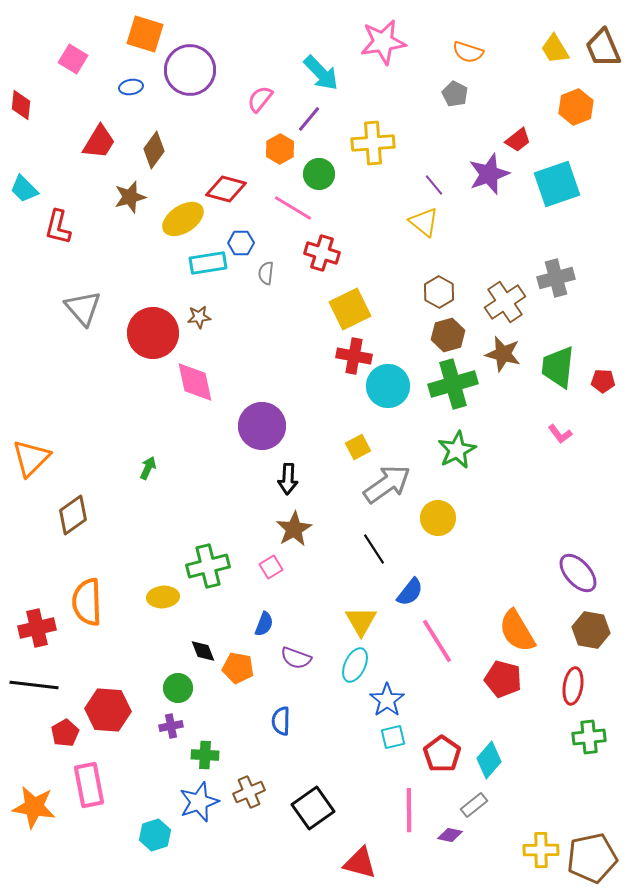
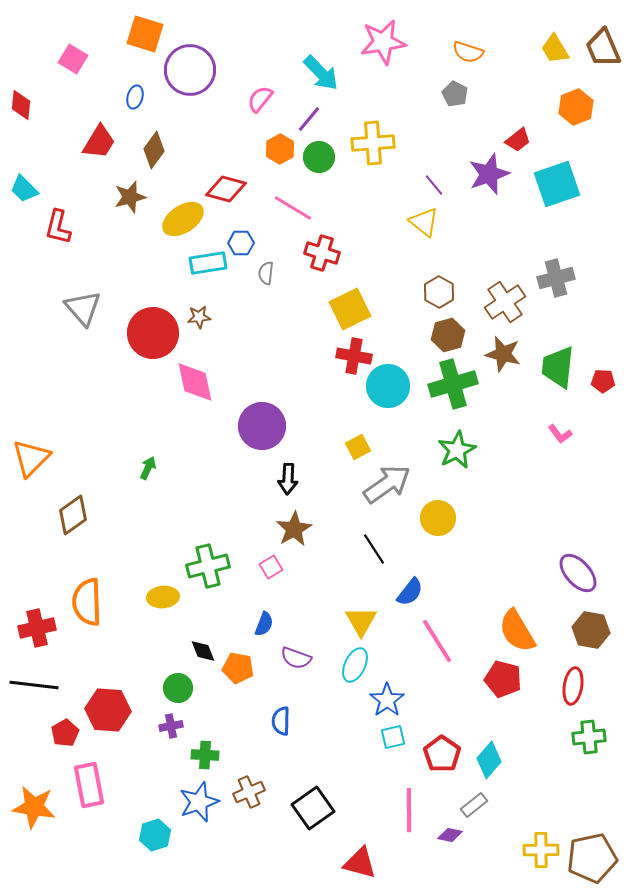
blue ellipse at (131, 87): moved 4 px right, 10 px down; rotated 65 degrees counterclockwise
green circle at (319, 174): moved 17 px up
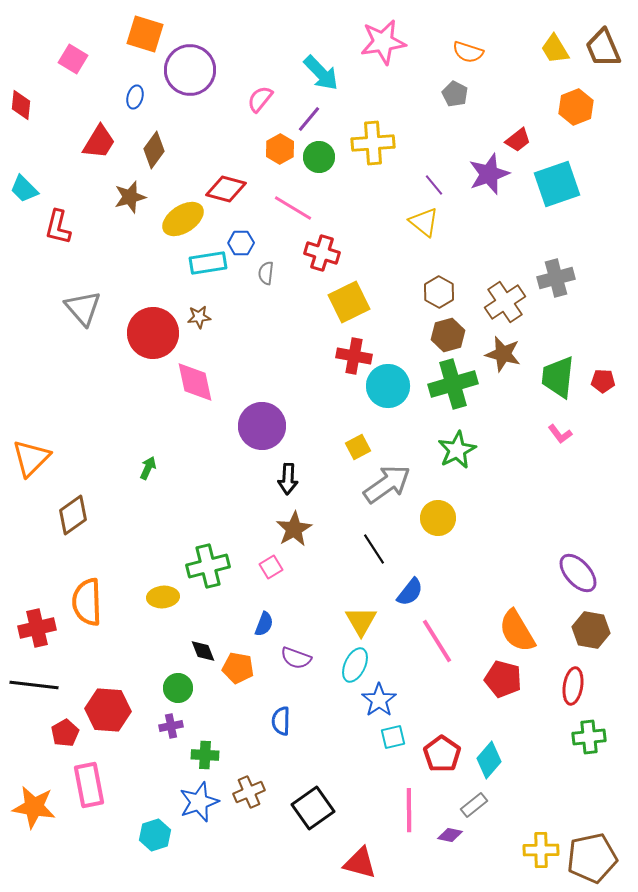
yellow square at (350, 309): moved 1 px left, 7 px up
green trapezoid at (558, 367): moved 10 px down
blue star at (387, 700): moved 8 px left
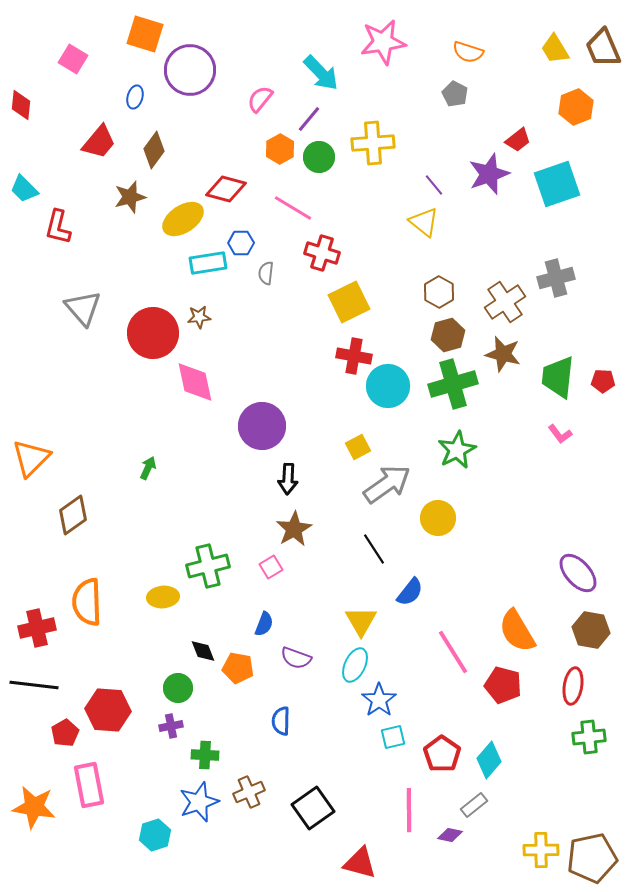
red trapezoid at (99, 142): rotated 9 degrees clockwise
pink line at (437, 641): moved 16 px right, 11 px down
red pentagon at (503, 679): moved 6 px down
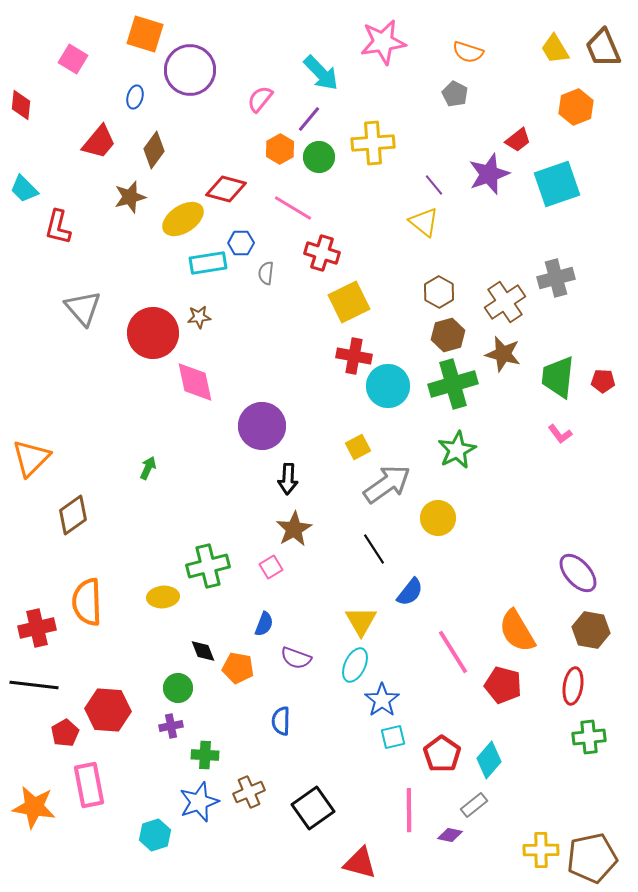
blue star at (379, 700): moved 3 px right
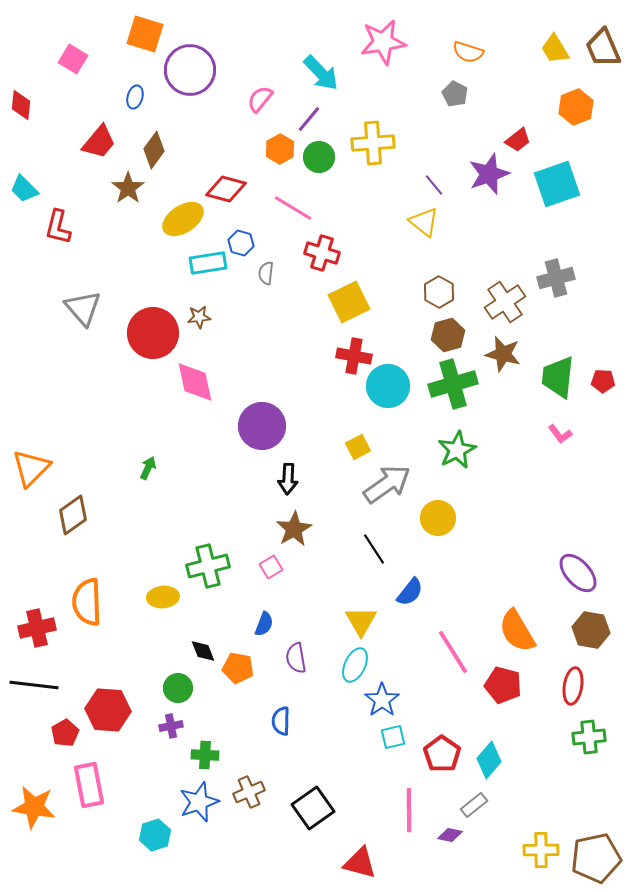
brown star at (130, 197): moved 2 px left, 9 px up; rotated 20 degrees counterclockwise
blue hexagon at (241, 243): rotated 15 degrees clockwise
orange triangle at (31, 458): moved 10 px down
purple semicircle at (296, 658): rotated 60 degrees clockwise
brown pentagon at (592, 858): moved 4 px right
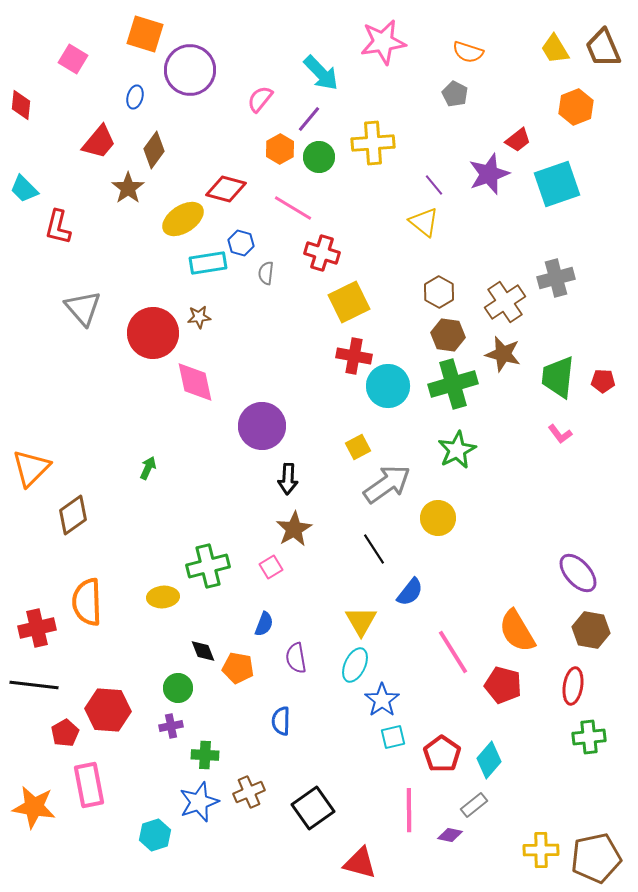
brown hexagon at (448, 335): rotated 24 degrees clockwise
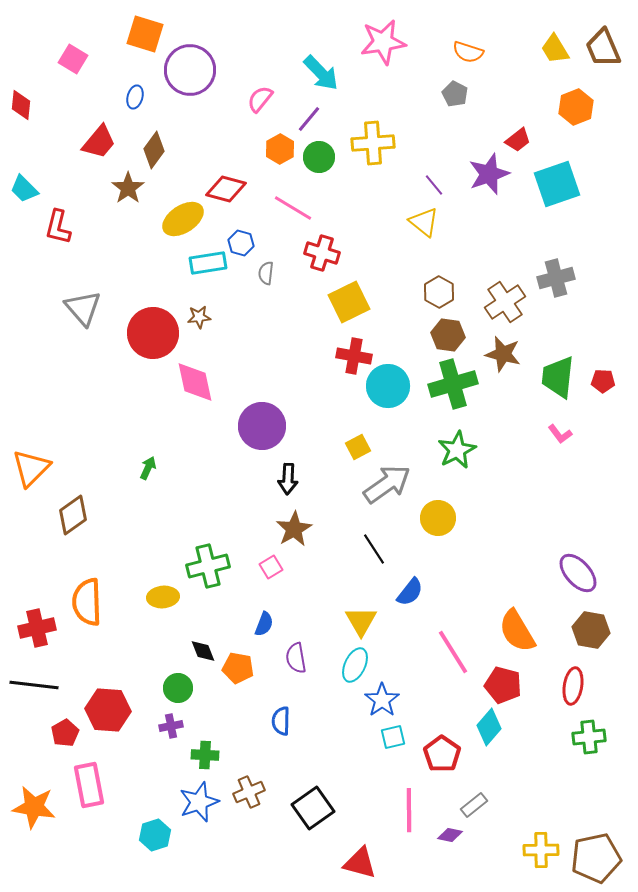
cyan diamond at (489, 760): moved 33 px up
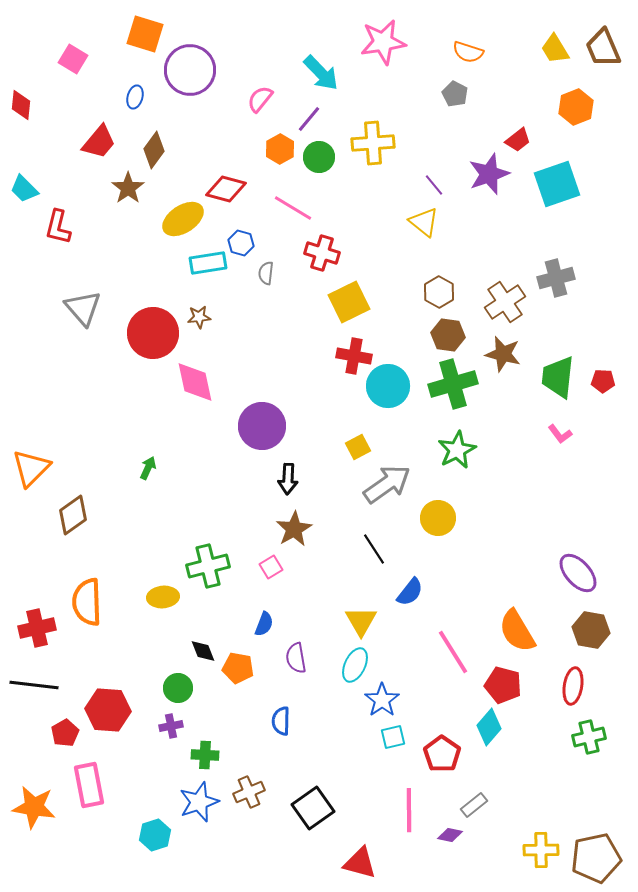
green cross at (589, 737): rotated 8 degrees counterclockwise
